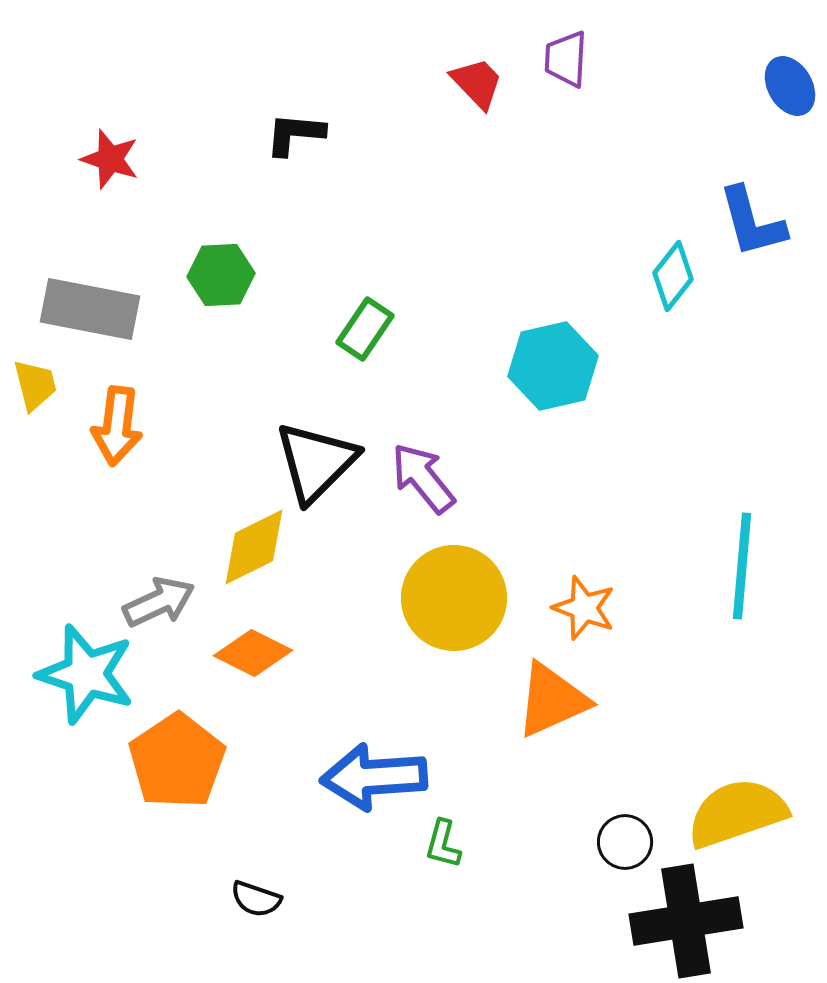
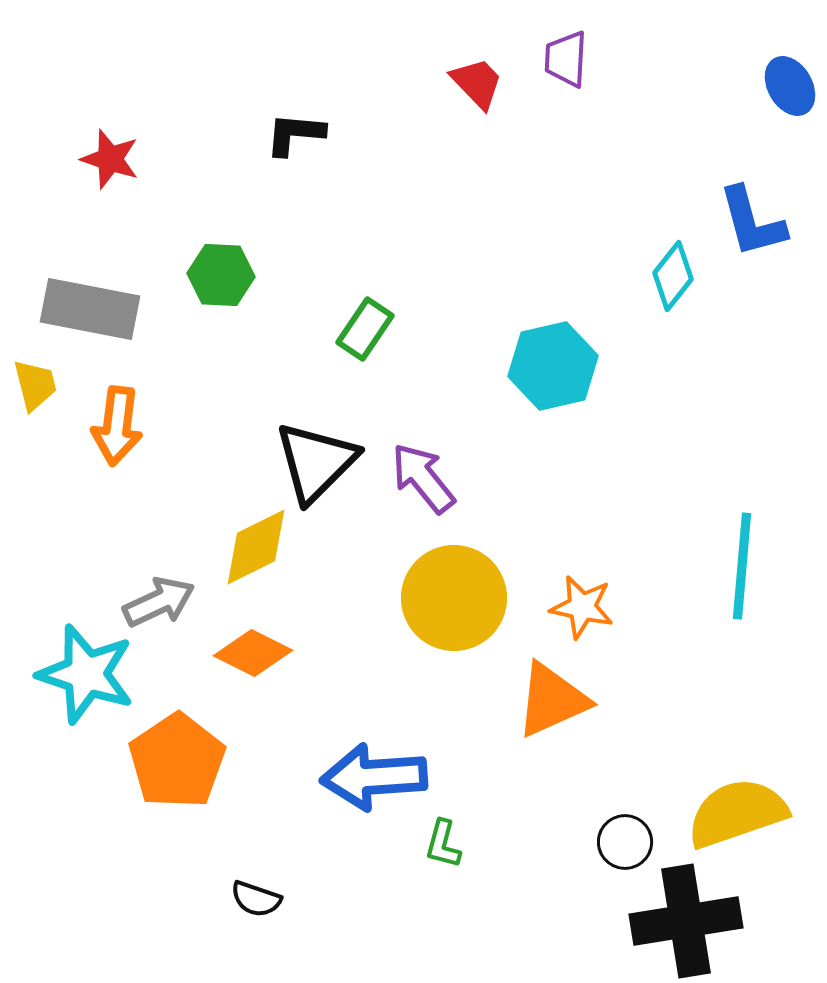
green hexagon: rotated 6 degrees clockwise
yellow diamond: moved 2 px right
orange star: moved 2 px left, 1 px up; rotated 8 degrees counterclockwise
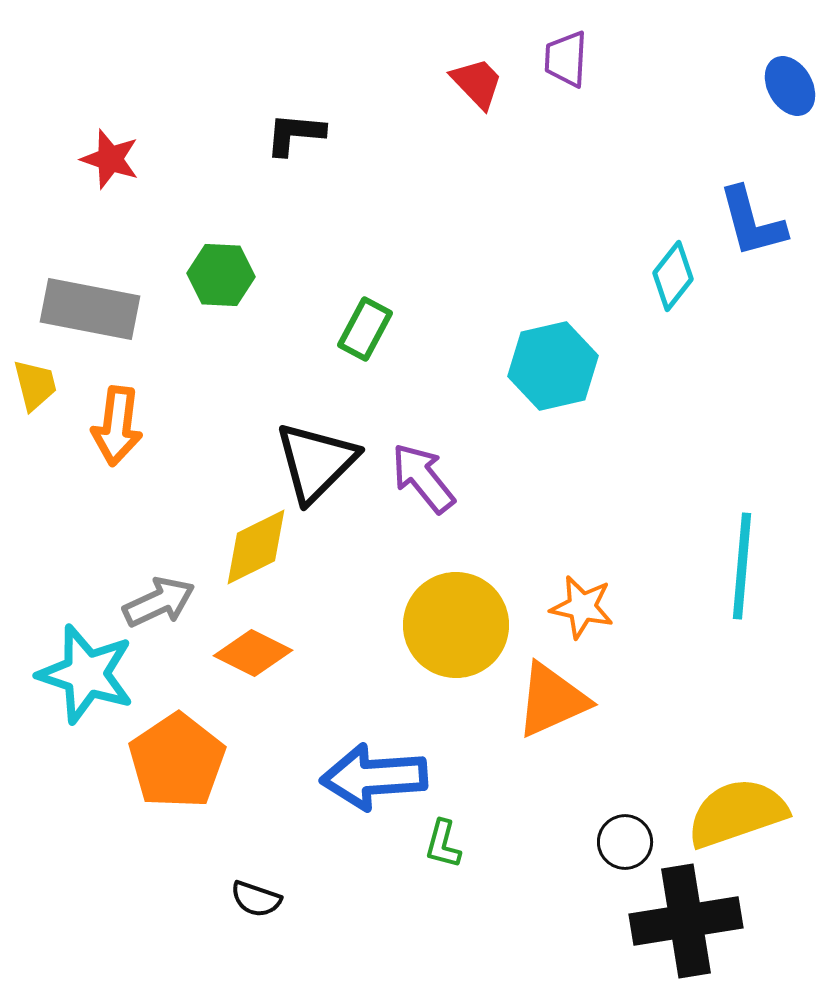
green rectangle: rotated 6 degrees counterclockwise
yellow circle: moved 2 px right, 27 px down
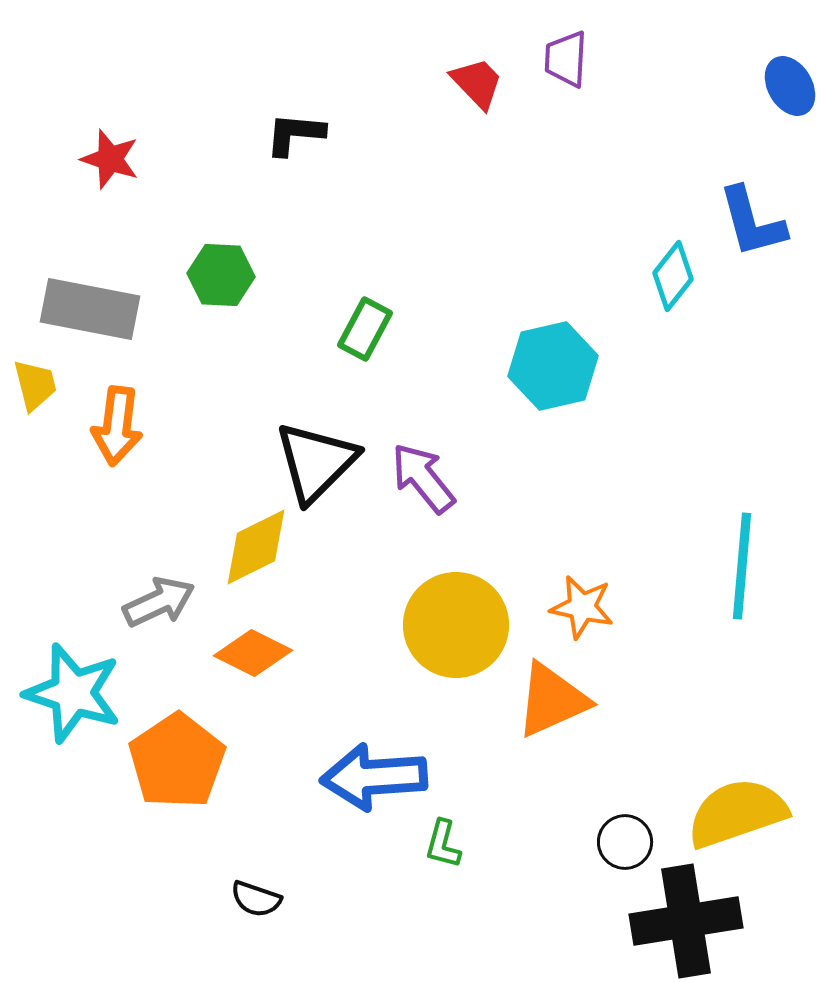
cyan star: moved 13 px left, 19 px down
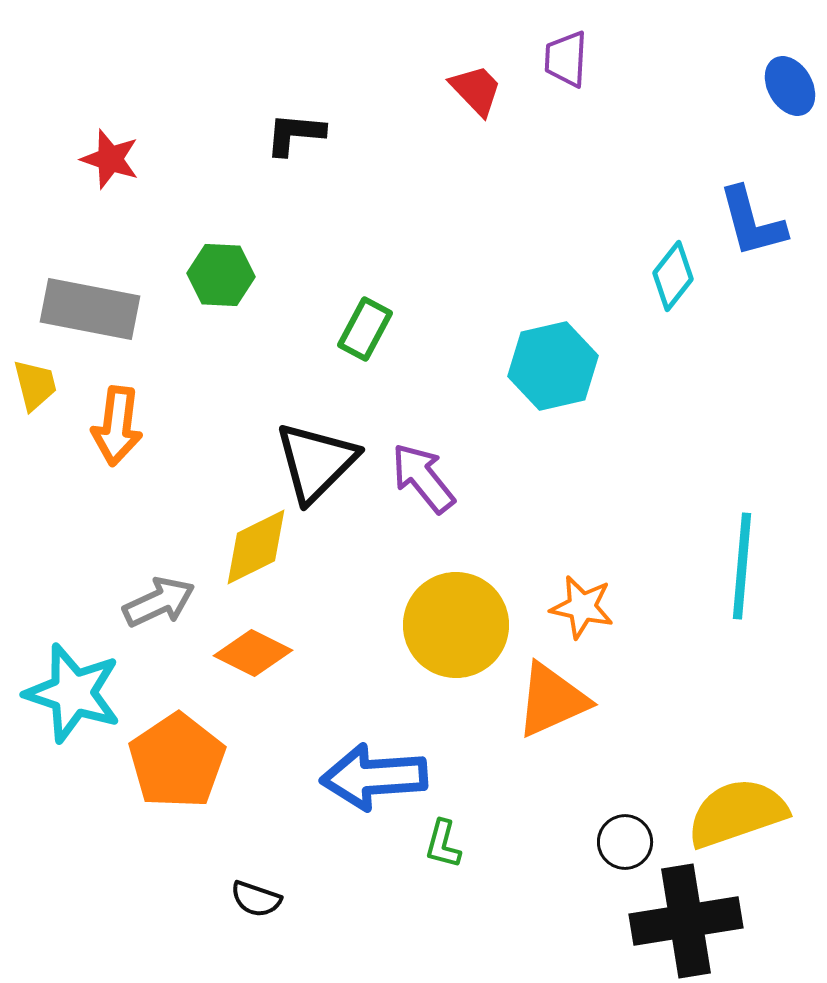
red trapezoid: moved 1 px left, 7 px down
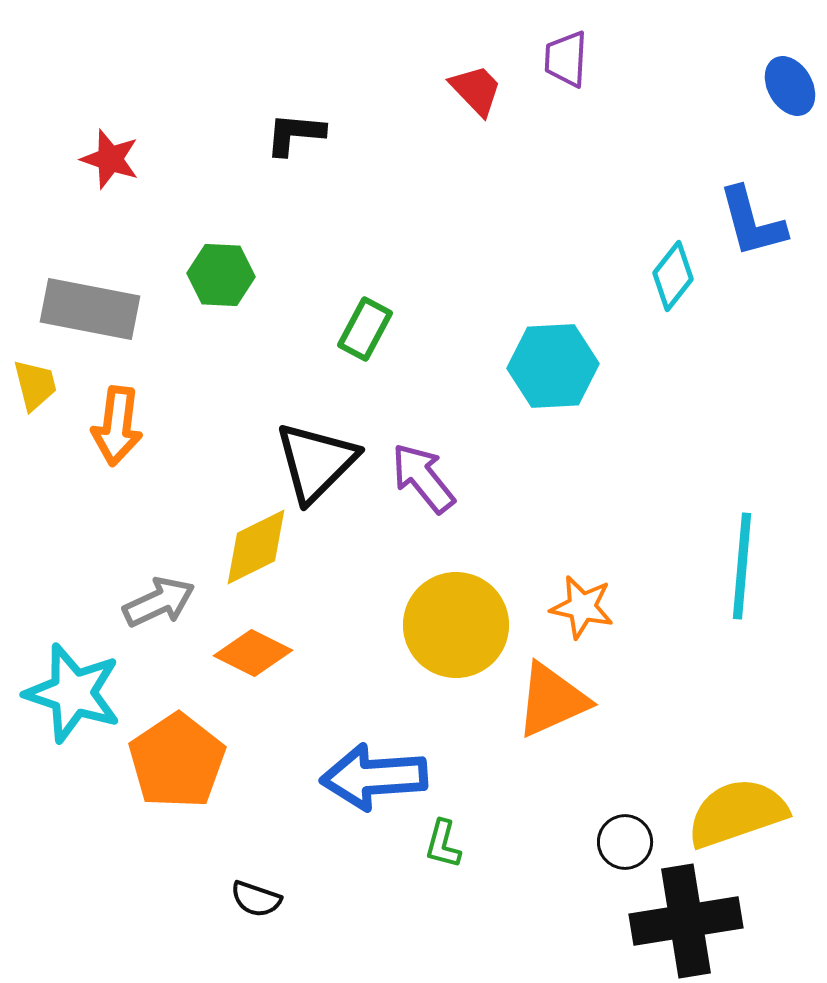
cyan hexagon: rotated 10 degrees clockwise
